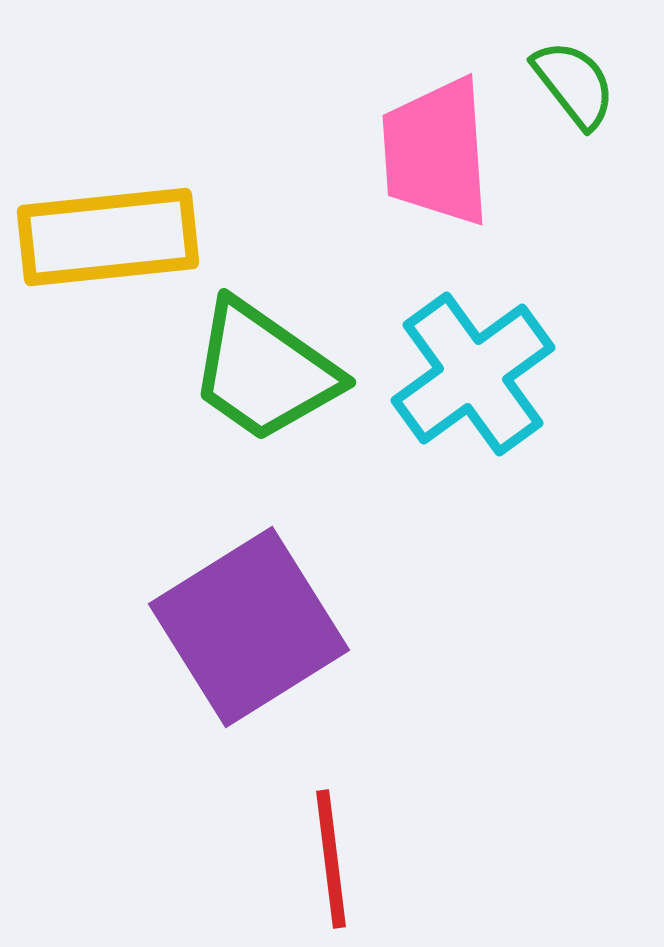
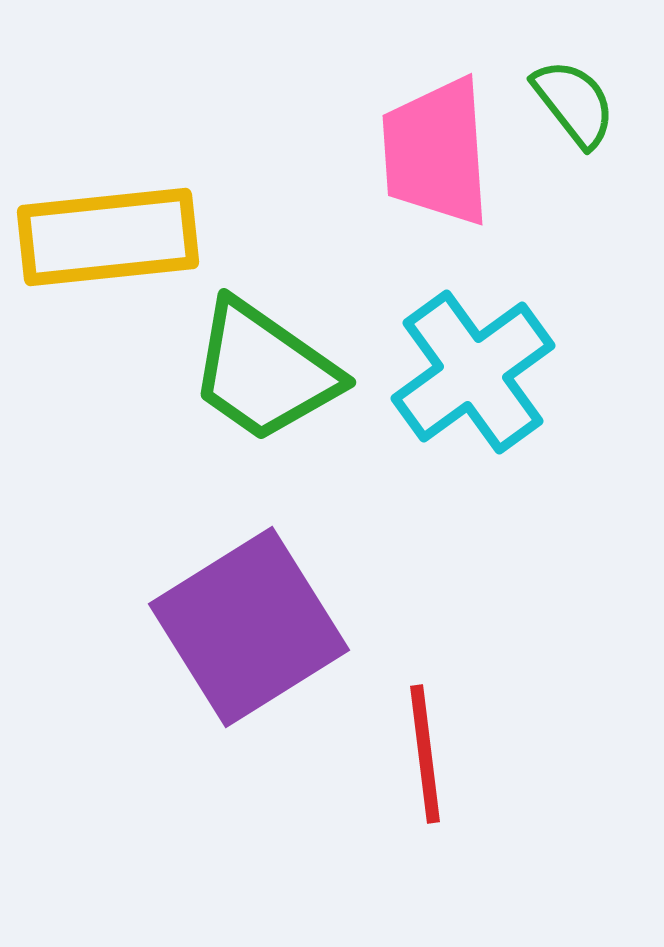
green semicircle: moved 19 px down
cyan cross: moved 2 px up
red line: moved 94 px right, 105 px up
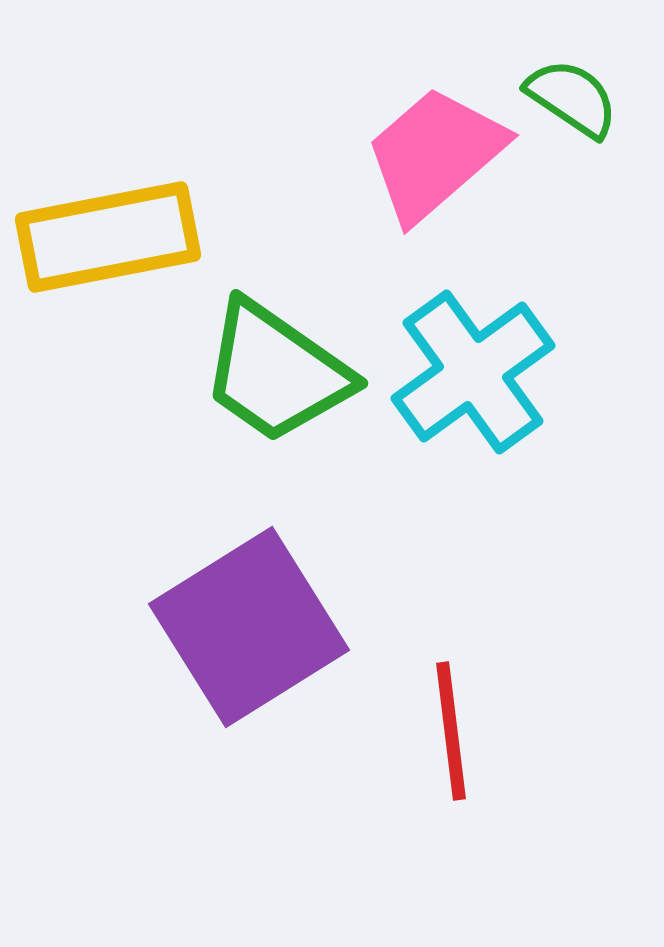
green semicircle: moved 2 px left, 5 px up; rotated 18 degrees counterclockwise
pink trapezoid: moved 1 px left, 2 px down; rotated 53 degrees clockwise
yellow rectangle: rotated 5 degrees counterclockwise
green trapezoid: moved 12 px right, 1 px down
red line: moved 26 px right, 23 px up
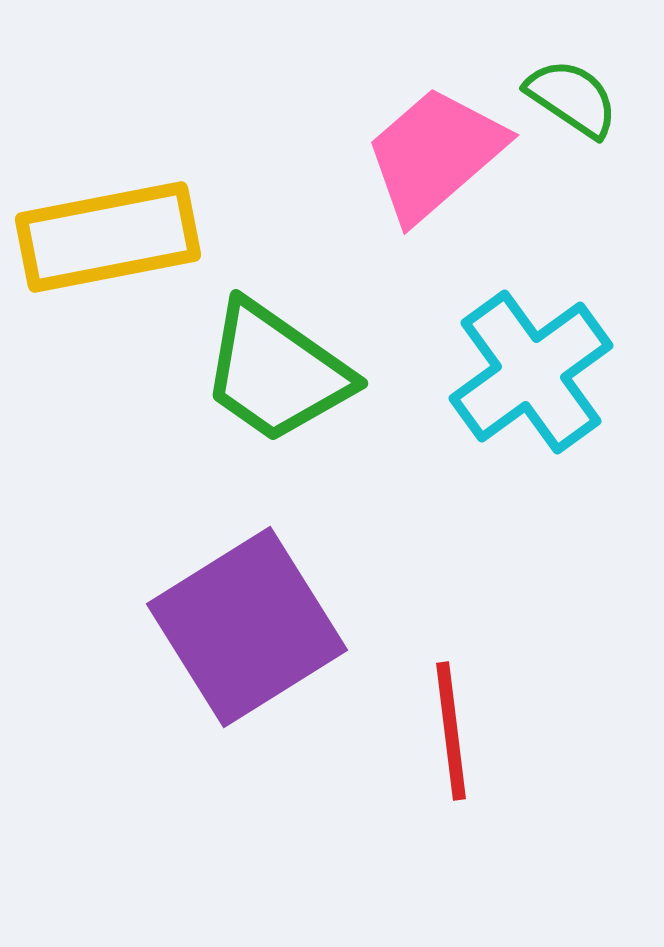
cyan cross: moved 58 px right
purple square: moved 2 px left
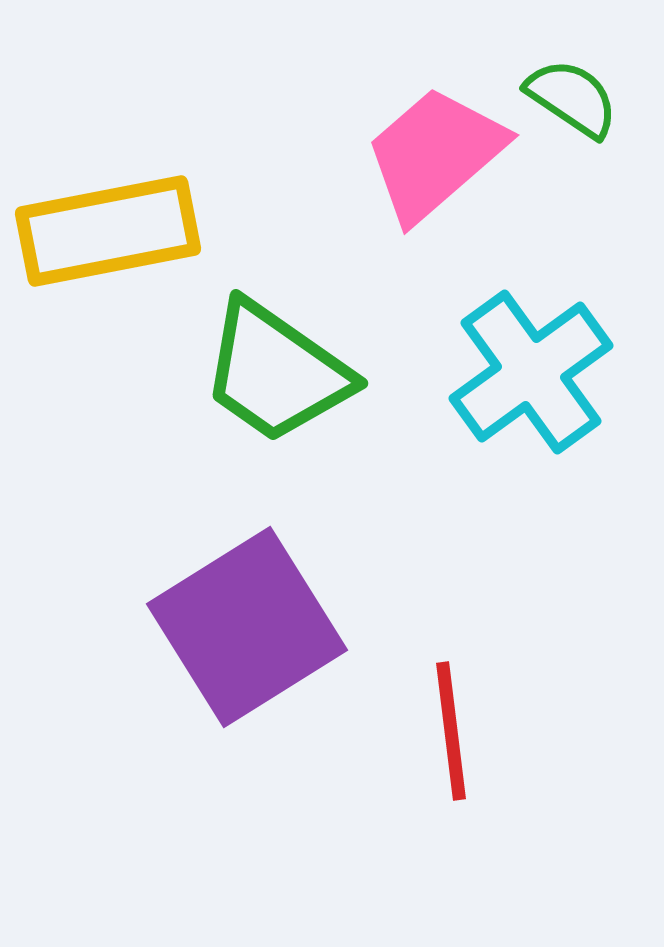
yellow rectangle: moved 6 px up
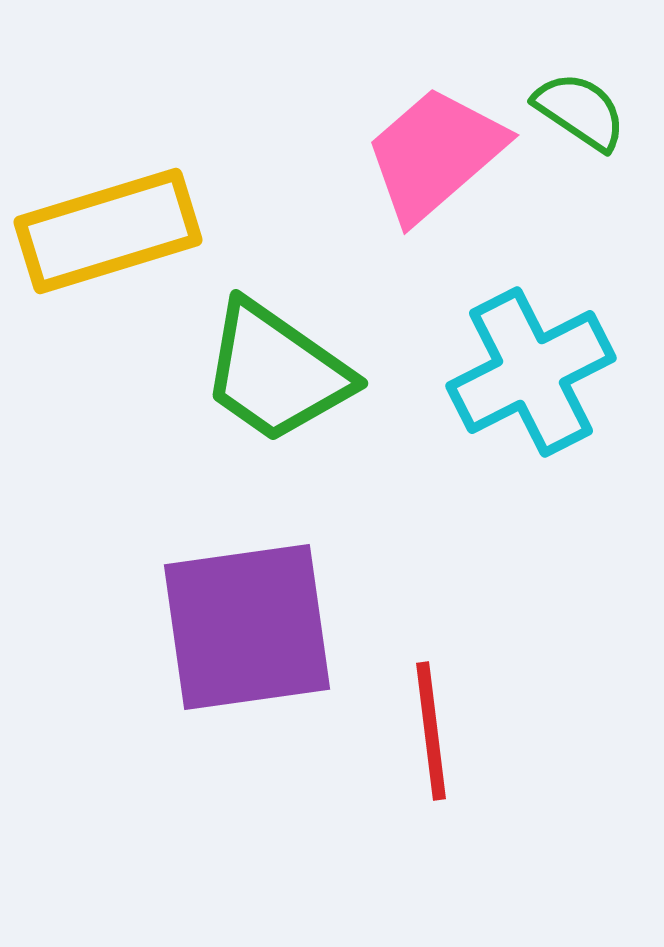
green semicircle: moved 8 px right, 13 px down
yellow rectangle: rotated 6 degrees counterclockwise
cyan cross: rotated 9 degrees clockwise
purple square: rotated 24 degrees clockwise
red line: moved 20 px left
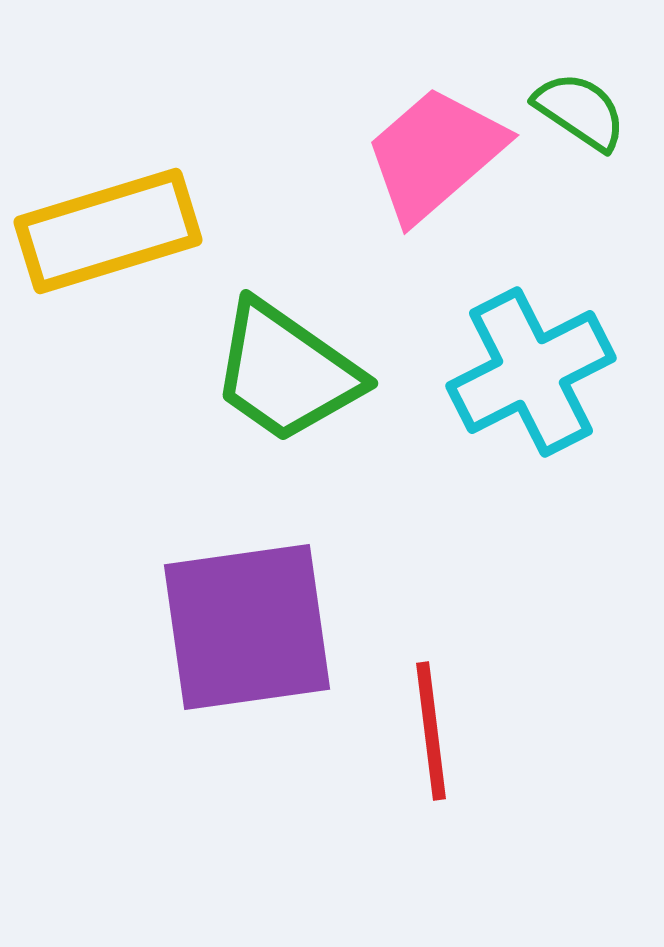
green trapezoid: moved 10 px right
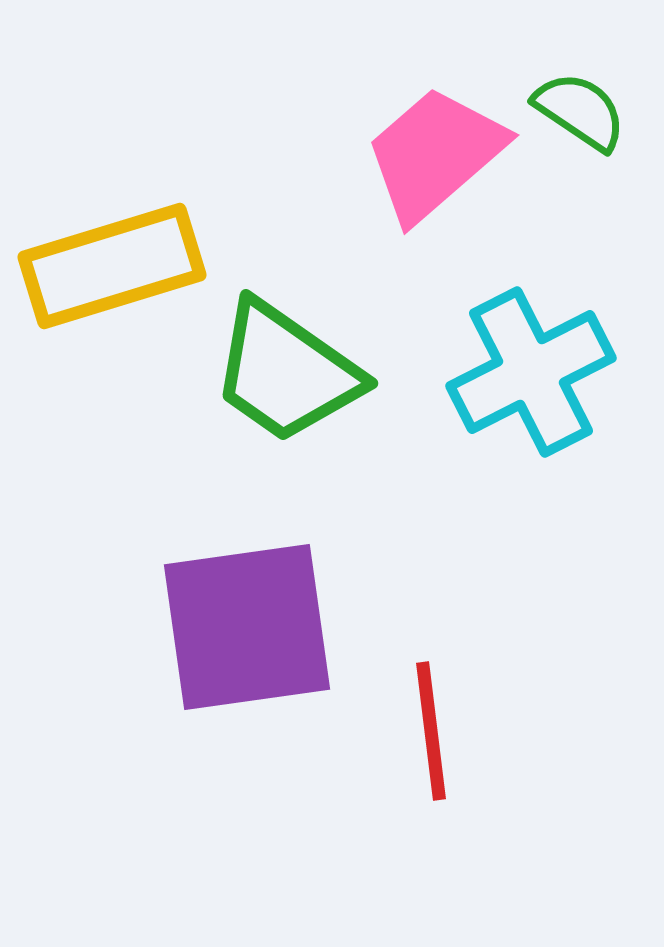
yellow rectangle: moved 4 px right, 35 px down
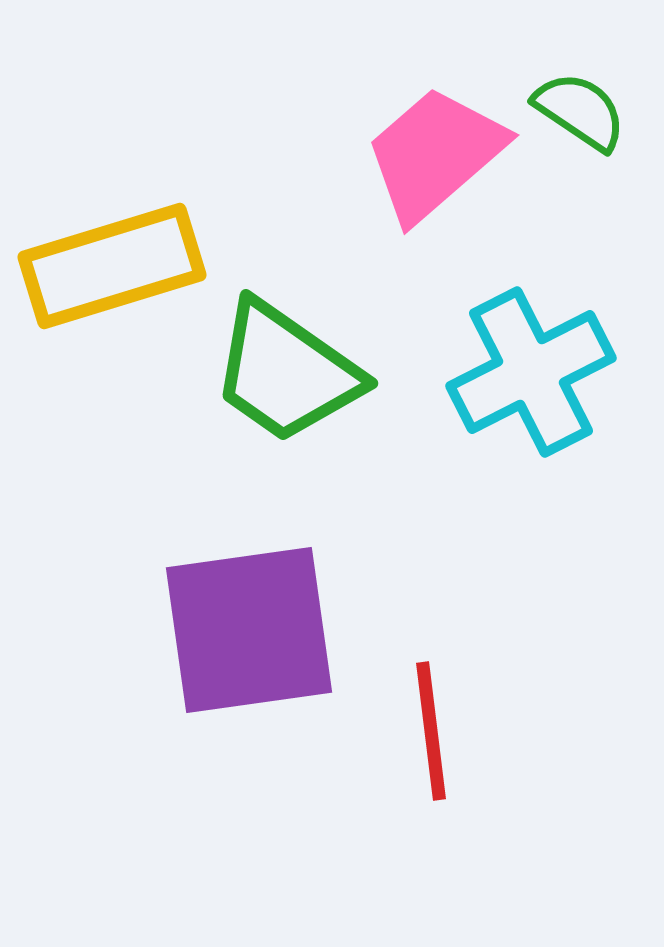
purple square: moved 2 px right, 3 px down
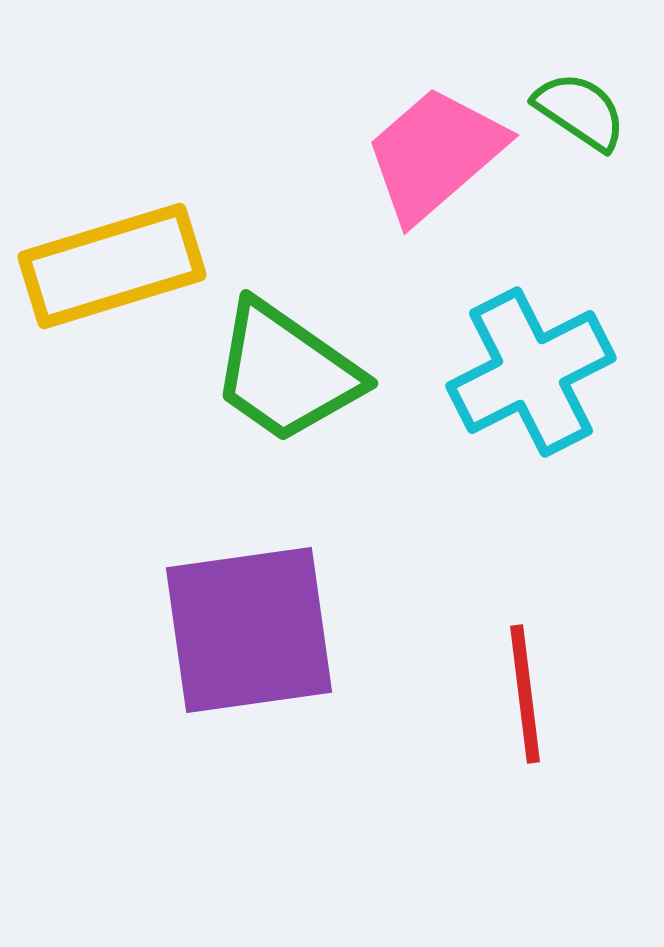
red line: moved 94 px right, 37 px up
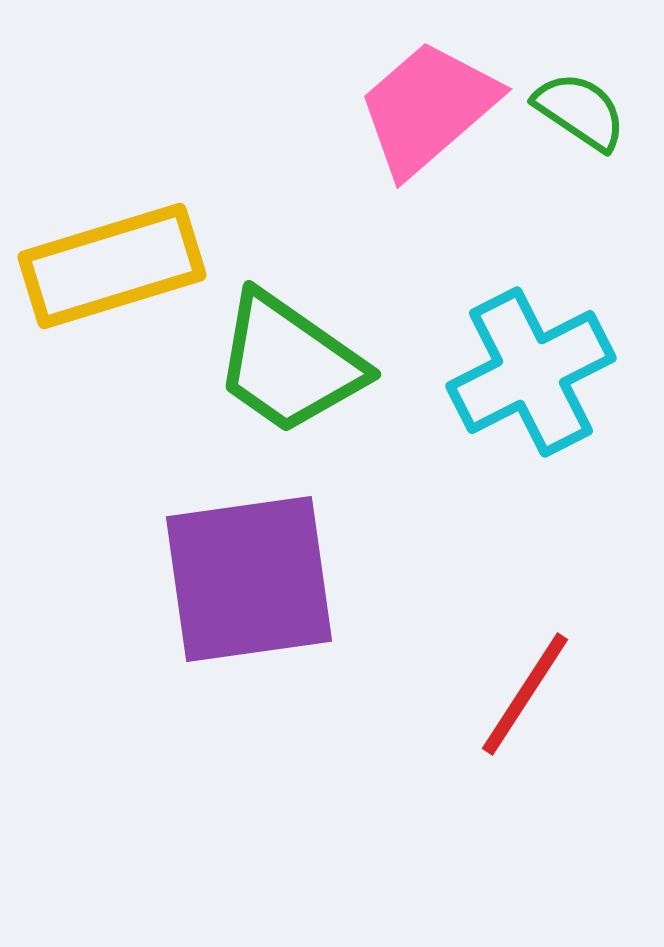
pink trapezoid: moved 7 px left, 46 px up
green trapezoid: moved 3 px right, 9 px up
purple square: moved 51 px up
red line: rotated 40 degrees clockwise
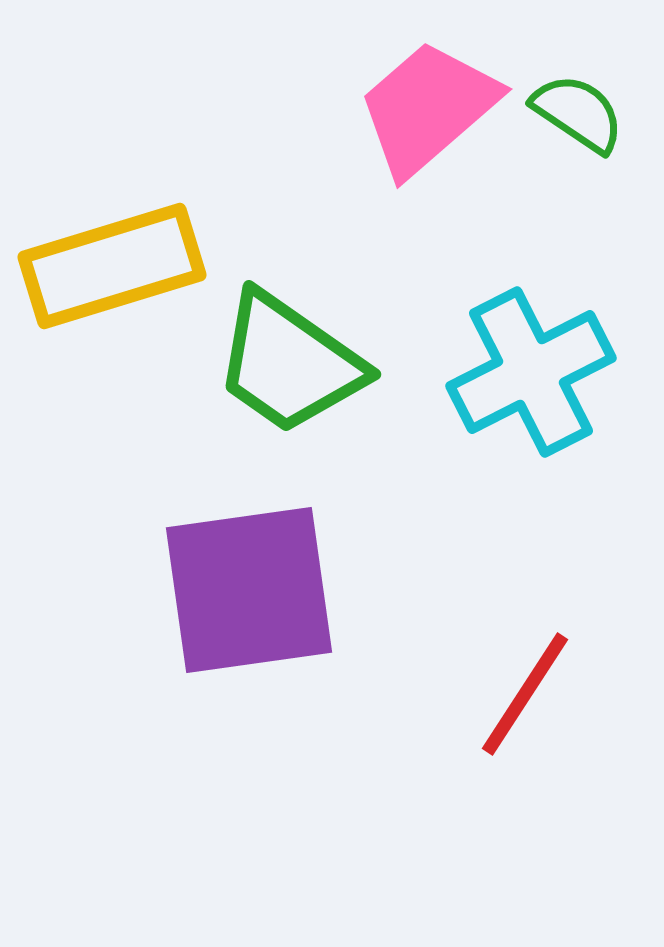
green semicircle: moved 2 px left, 2 px down
purple square: moved 11 px down
